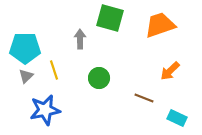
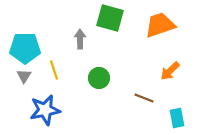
gray triangle: moved 2 px left; rotated 14 degrees counterclockwise
cyan rectangle: rotated 54 degrees clockwise
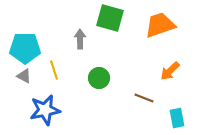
gray triangle: rotated 35 degrees counterclockwise
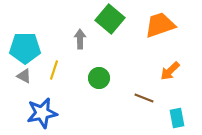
green square: moved 1 px down; rotated 24 degrees clockwise
yellow line: rotated 36 degrees clockwise
blue star: moved 3 px left, 3 px down
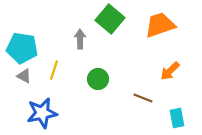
cyan pentagon: moved 3 px left; rotated 8 degrees clockwise
green circle: moved 1 px left, 1 px down
brown line: moved 1 px left
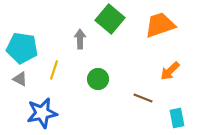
gray triangle: moved 4 px left, 3 px down
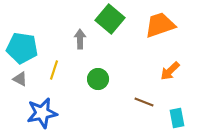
brown line: moved 1 px right, 4 px down
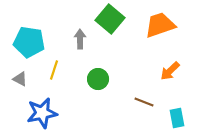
cyan pentagon: moved 7 px right, 6 px up
